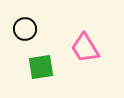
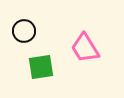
black circle: moved 1 px left, 2 px down
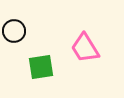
black circle: moved 10 px left
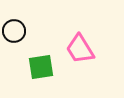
pink trapezoid: moved 5 px left, 1 px down
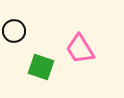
green square: rotated 28 degrees clockwise
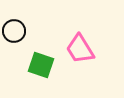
green square: moved 2 px up
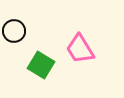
green square: rotated 12 degrees clockwise
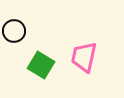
pink trapezoid: moved 4 px right, 8 px down; rotated 44 degrees clockwise
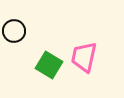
green square: moved 8 px right
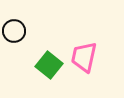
green square: rotated 8 degrees clockwise
